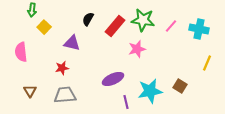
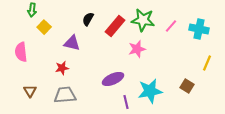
brown square: moved 7 px right
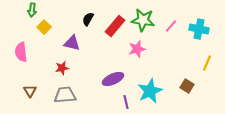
cyan star: rotated 15 degrees counterclockwise
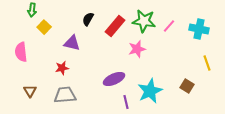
green star: moved 1 px right, 1 px down
pink line: moved 2 px left
yellow line: rotated 42 degrees counterclockwise
purple ellipse: moved 1 px right
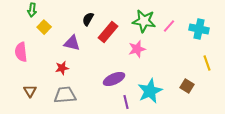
red rectangle: moved 7 px left, 6 px down
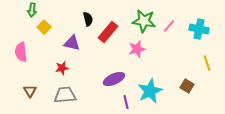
black semicircle: rotated 136 degrees clockwise
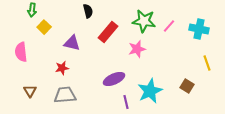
black semicircle: moved 8 px up
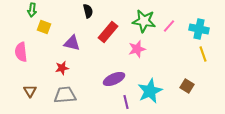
yellow square: rotated 24 degrees counterclockwise
yellow line: moved 4 px left, 9 px up
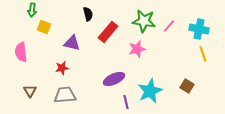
black semicircle: moved 3 px down
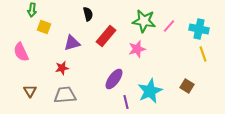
red rectangle: moved 2 px left, 4 px down
purple triangle: rotated 30 degrees counterclockwise
pink semicircle: rotated 18 degrees counterclockwise
purple ellipse: rotated 30 degrees counterclockwise
